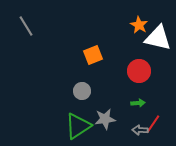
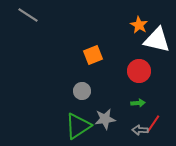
gray line: moved 2 px right, 11 px up; rotated 25 degrees counterclockwise
white triangle: moved 1 px left, 2 px down
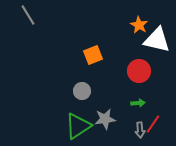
gray line: rotated 25 degrees clockwise
gray arrow: rotated 98 degrees counterclockwise
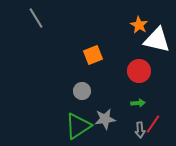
gray line: moved 8 px right, 3 px down
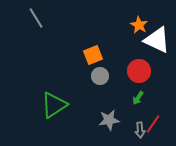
white triangle: rotated 12 degrees clockwise
gray circle: moved 18 px right, 15 px up
green arrow: moved 5 px up; rotated 128 degrees clockwise
gray star: moved 4 px right, 1 px down
green triangle: moved 24 px left, 21 px up
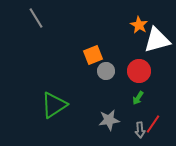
white triangle: rotated 40 degrees counterclockwise
gray circle: moved 6 px right, 5 px up
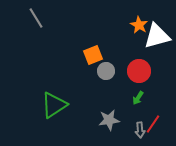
white triangle: moved 4 px up
